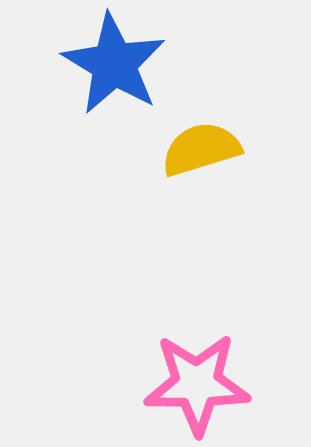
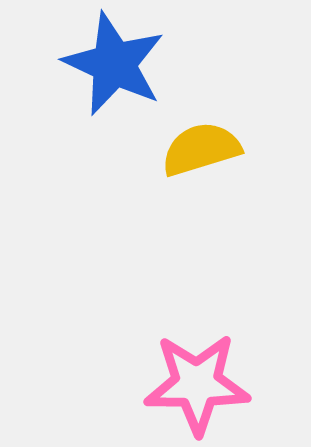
blue star: rotated 6 degrees counterclockwise
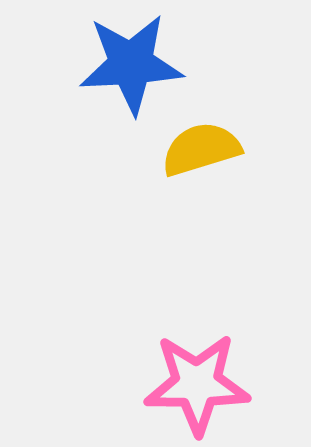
blue star: moved 17 px right; rotated 28 degrees counterclockwise
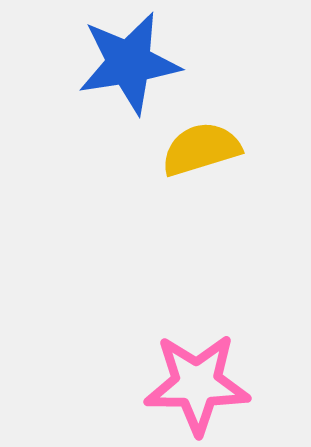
blue star: moved 2 px left, 1 px up; rotated 6 degrees counterclockwise
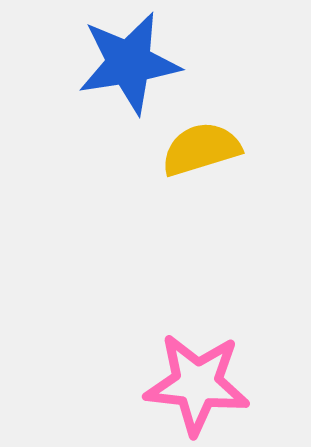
pink star: rotated 6 degrees clockwise
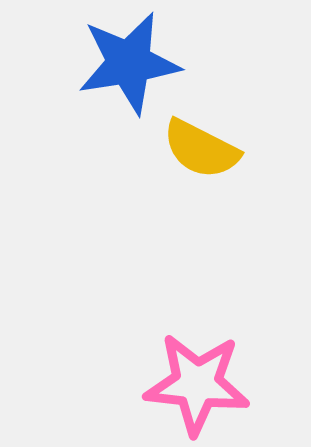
yellow semicircle: rotated 136 degrees counterclockwise
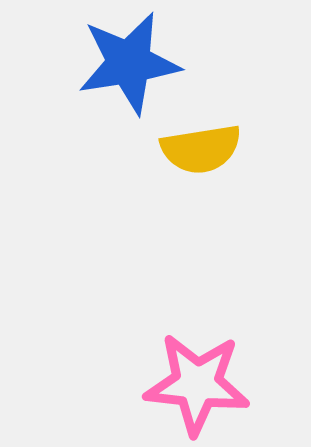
yellow semicircle: rotated 36 degrees counterclockwise
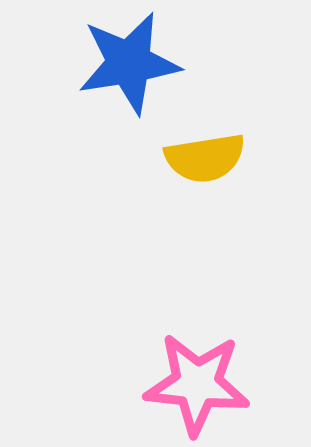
yellow semicircle: moved 4 px right, 9 px down
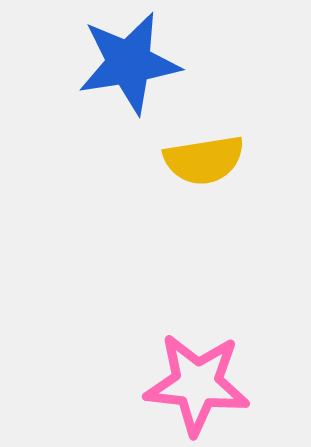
yellow semicircle: moved 1 px left, 2 px down
